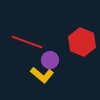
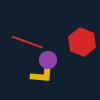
purple circle: moved 2 px left
yellow L-shape: rotated 35 degrees counterclockwise
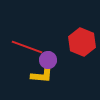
red line: moved 5 px down
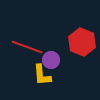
purple circle: moved 3 px right
yellow L-shape: rotated 80 degrees clockwise
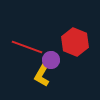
red hexagon: moved 7 px left
yellow L-shape: rotated 35 degrees clockwise
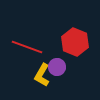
purple circle: moved 6 px right, 7 px down
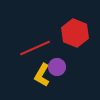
red hexagon: moved 9 px up
red line: moved 8 px right, 1 px down; rotated 44 degrees counterclockwise
